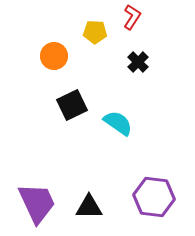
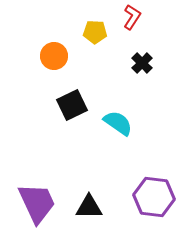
black cross: moved 4 px right, 1 px down
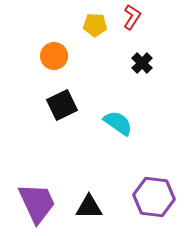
yellow pentagon: moved 7 px up
black square: moved 10 px left
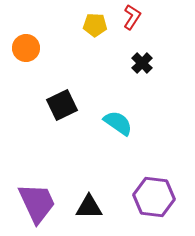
orange circle: moved 28 px left, 8 px up
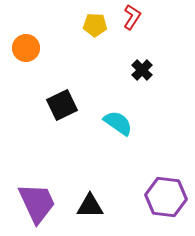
black cross: moved 7 px down
purple hexagon: moved 12 px right
black triangle: moved 1 px right, 1 px up
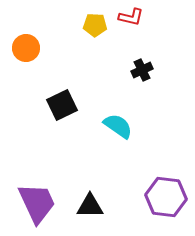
red L-shape: moved 1 px left; rotated 70 degrees clockwise
black cross: rotated 20 degrees clockwise
cyan semicircle: moved 3 px down
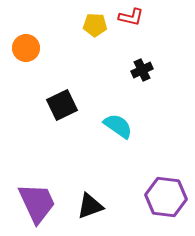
black triangle: rotated 20 degrees counterclockwise
